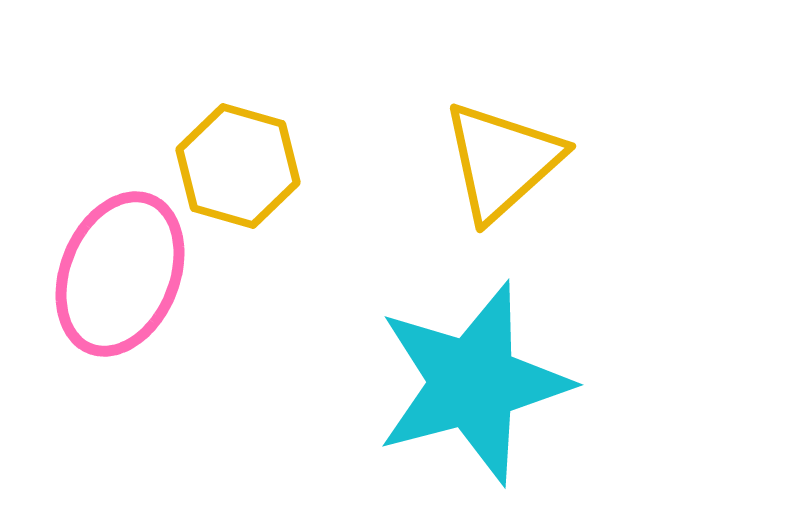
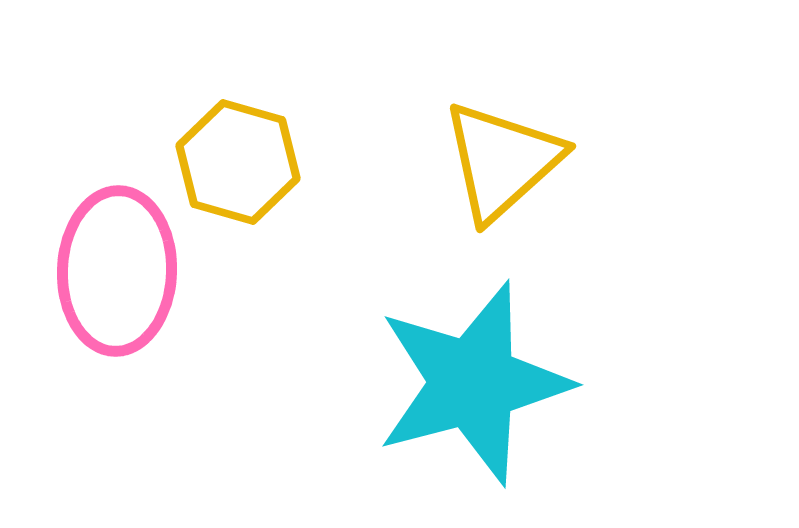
yellow hexagon: moved 4 px up
pink ellipse: moved 3 px left, 3 px up; rotated 20 degrees counterclockwise
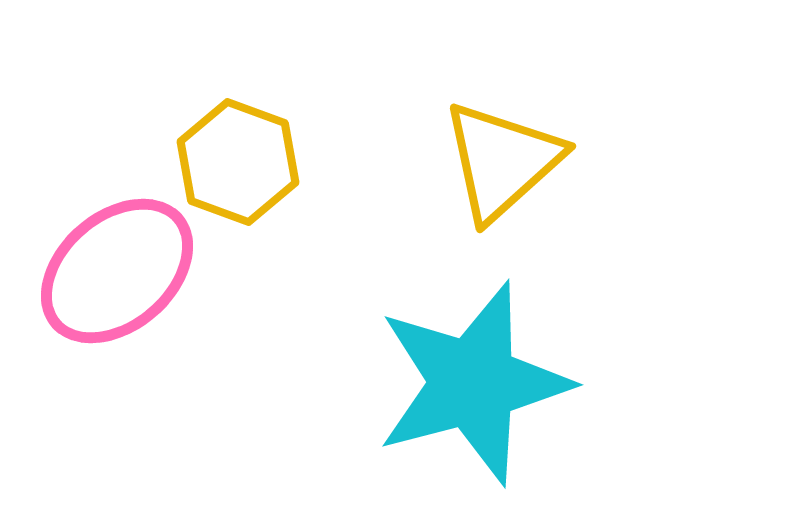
yellow hexagon: rotated 4 degrees clockwise
pink ellipse: rotated 47 degrees clockwise
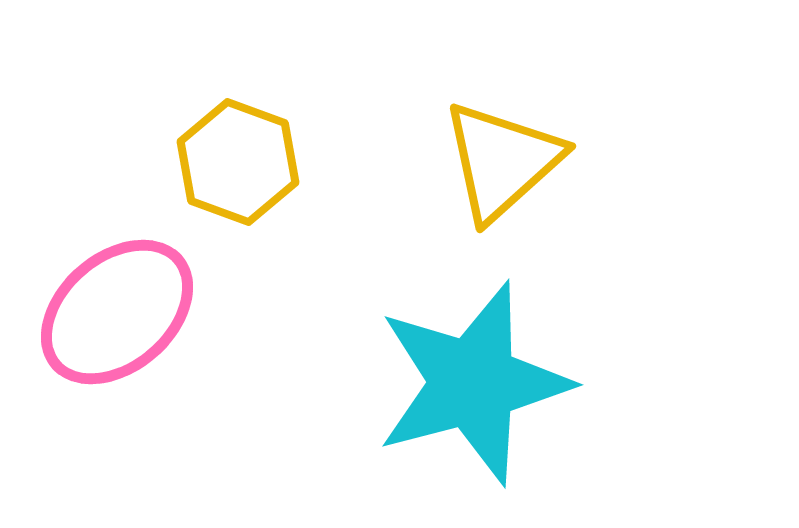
pink ellipse: moved 41 px down
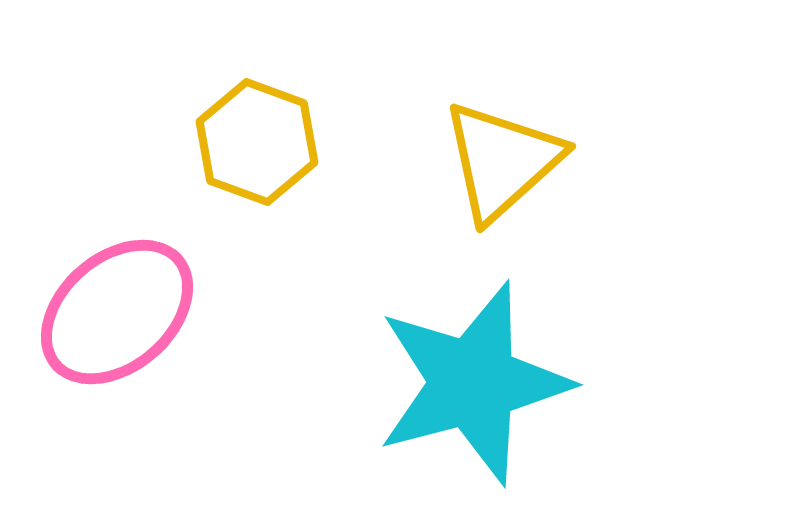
yellow hexagon: moved 19 px right, 20 px up
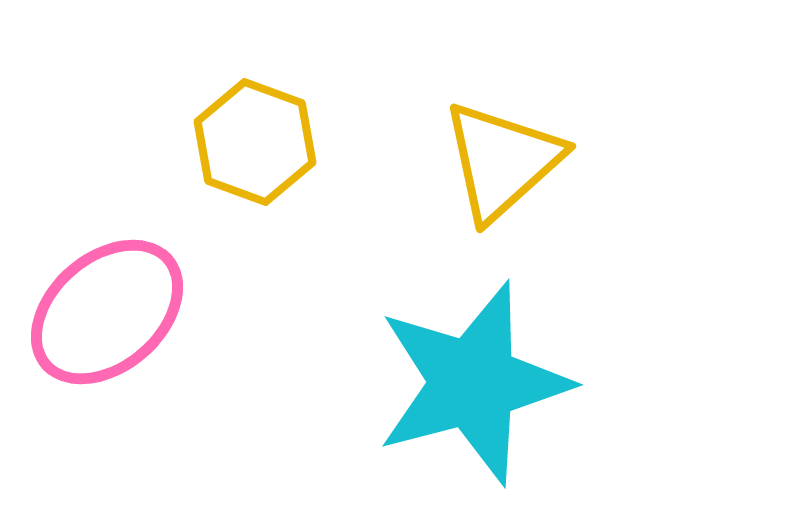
yellow hexagon: moved 2 px left
pink ellipse: moved 10 px left
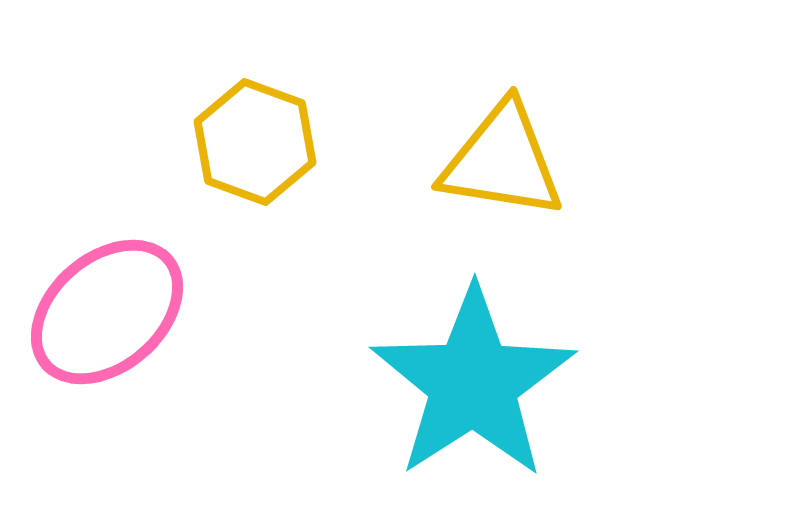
yellow triangle: rotated 51 degrees clockwise
cyan star: rotated 18 degrees counterclockwise
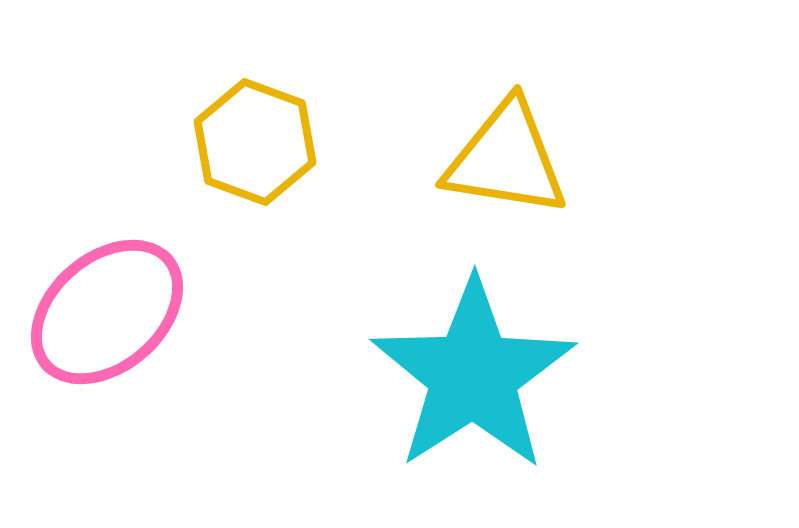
yellow triangle: moved 4 px right, 2 px up
cyan star: moved 8 px up
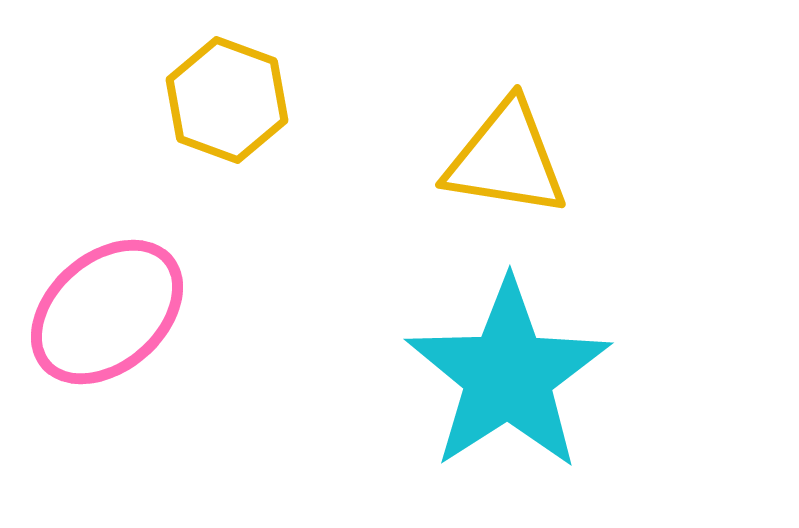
yellow hexagon: moved 28 px left, 42 px up
cyan star: moved 35 px right
